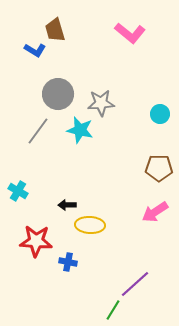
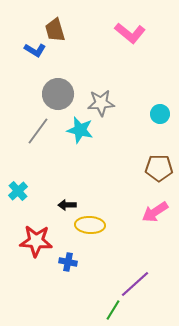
cyan cross: rotated 18 degrees clockwise
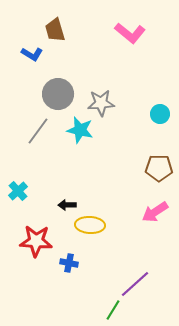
blue L-shape: moved 3 px left, 4 px down
blue cross: moved 1 px right, 1 px down
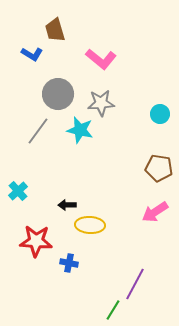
pink L-shape: moved 29 px left, 26 px down
brown pentagon: rotated 8 degrees clockwise
purple line: rotated 20 degrees counterclockwise
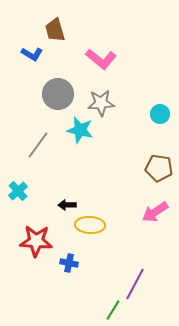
gray line: moved 14 px down
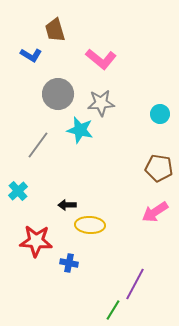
blue L-shape: moved 1 px left, 1 px down
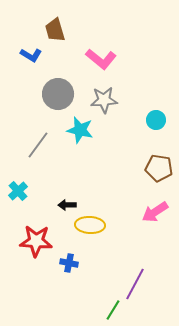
gray star: moved 3 px right, 3 px up
cyan circle: moved 4 px left, 6 px down
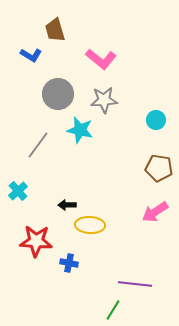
purple line: rotated 68 degrees clockwise
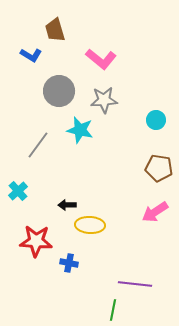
gray circle: moved 1 px right, 3 px up
green line: rotated 20 degrees counterclockwise
